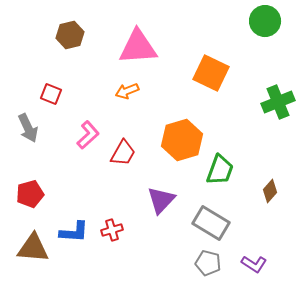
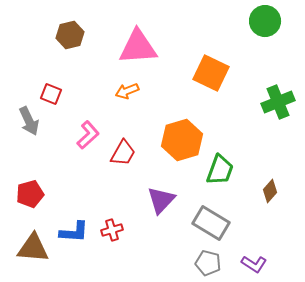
gray arrow: moved 1 px right, 7 px up
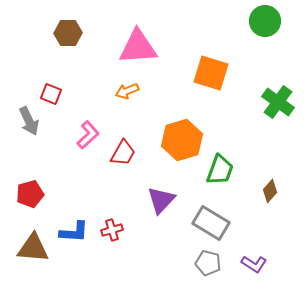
brown hexagon: moved 2 px left, 2 px up; rotated 12 degrees clockwise
orange square: rotated 9 degrees counterclockwise
green cross: rotated 32 degrees counterclockwise
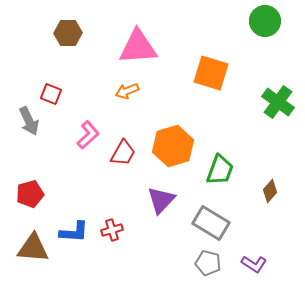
orange hexagon: moved 9 px left, 6 px down
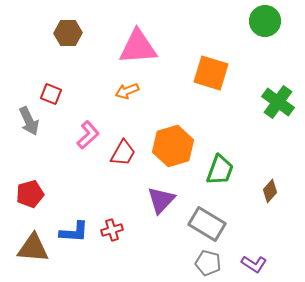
gray rectangle: moved 4 px left, 1 px down
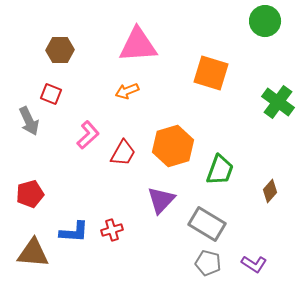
brown hexagon: moved 8 px left, 17 px down
pink triangle: moved 2 px up
brown triangle: moved 5 px down
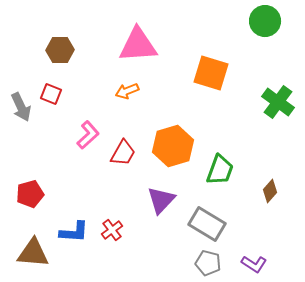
gray arrow: moved 8 px left, 14 px up
red cross: rotated 20 degrees counterclockwise
